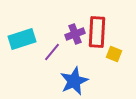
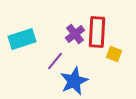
purple cross: rotated 18 degrees counterclockwise
purple line: moved 3 px right, 9 px down
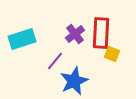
red rectangle: moved 4 px right, 1 px down
yellow square: moved 2 px left
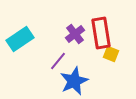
red rectangle: rotated 12 degrees counterclockwise
cyan rectangle: moved 2 px left; rotated 16 degrees counterclockwise
yellow square: moved 1 px left
purple line: moved 3 px right
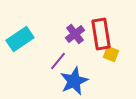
red rectangle: moved 1 px down
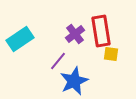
red rectangle: moved 3 px up
yellow square: rotated 14 degrees counterclockwise
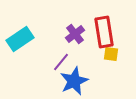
red rectangle: moved 3 px right, 1 px down
purple line: moved 3 px right, 1 px down
